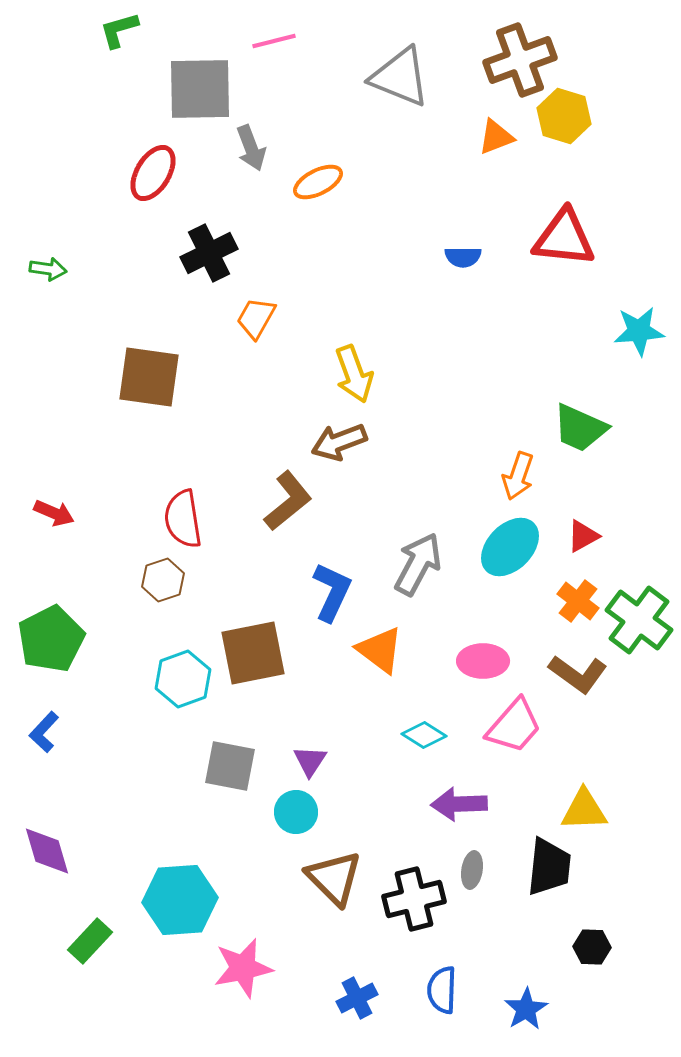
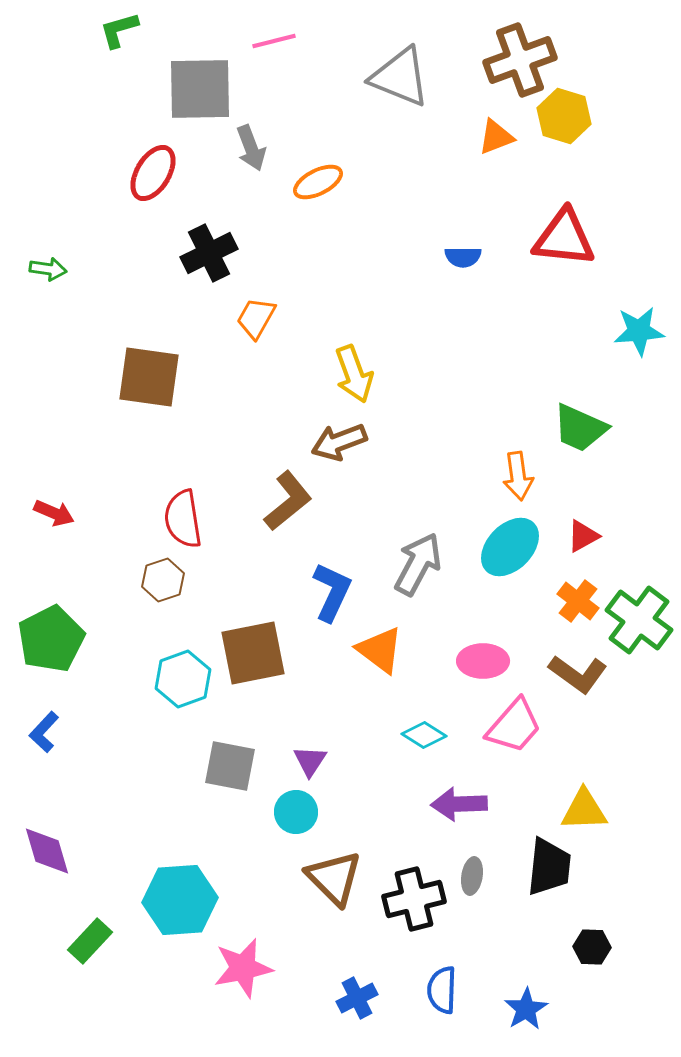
orange arrow at (518, 476): rotated 27 degrees counterclockwise
gray ellipse at (472, 870): moved 6 px down
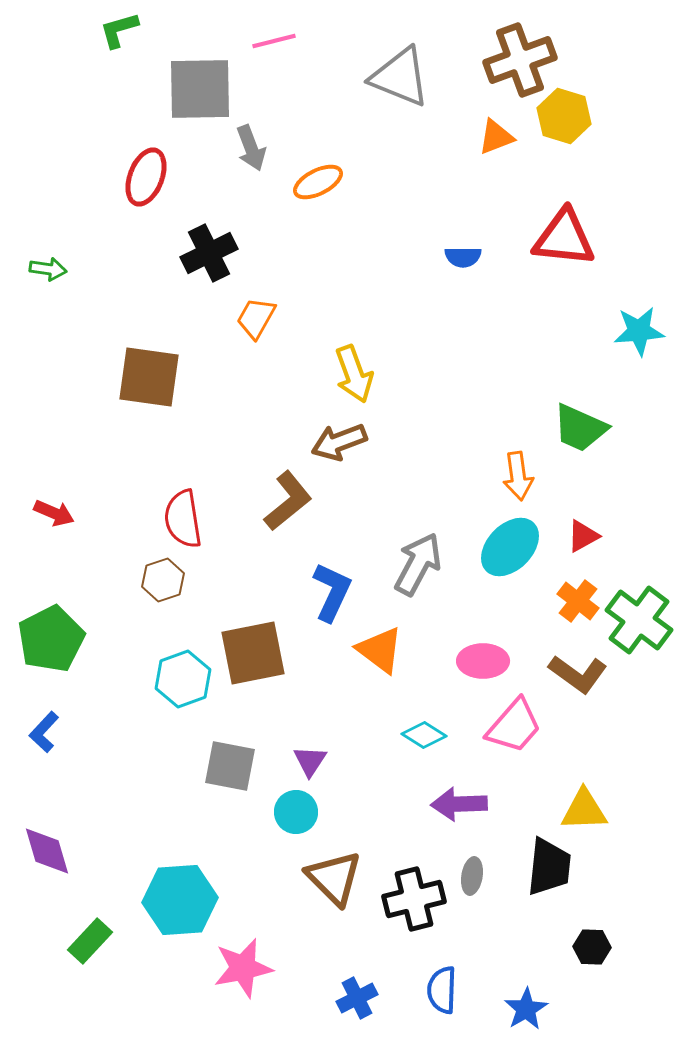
red ellipse at (153, 173): moved 7 px left, 4 px down; rotated 10 degrees counterclockwise
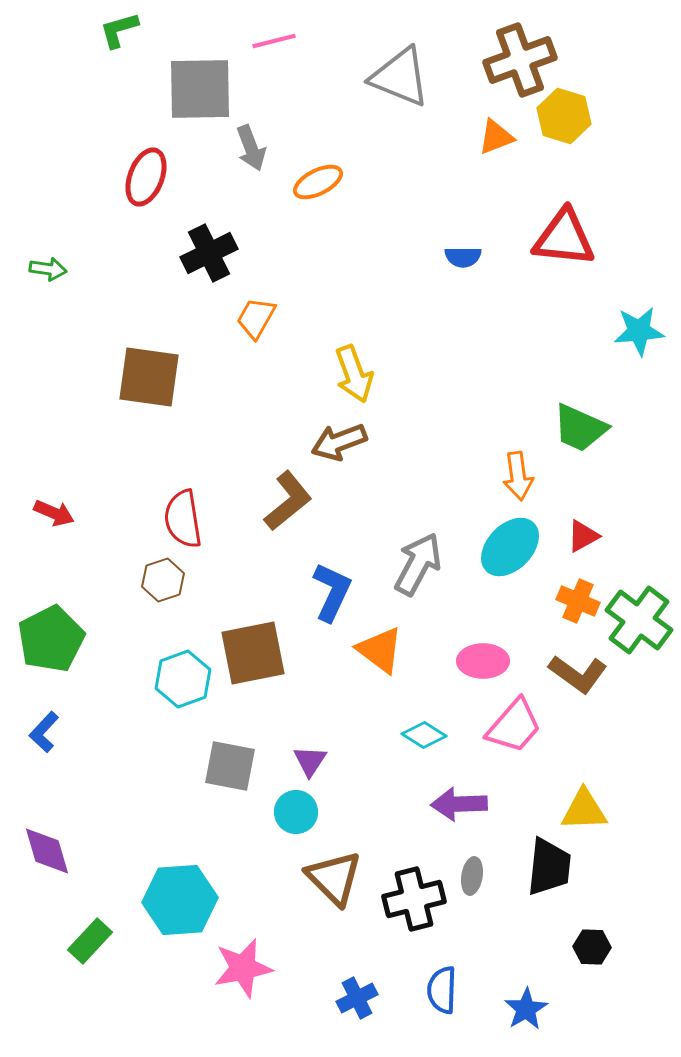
orange cross at (578, 601): rotated 15 degrees counterclockwise
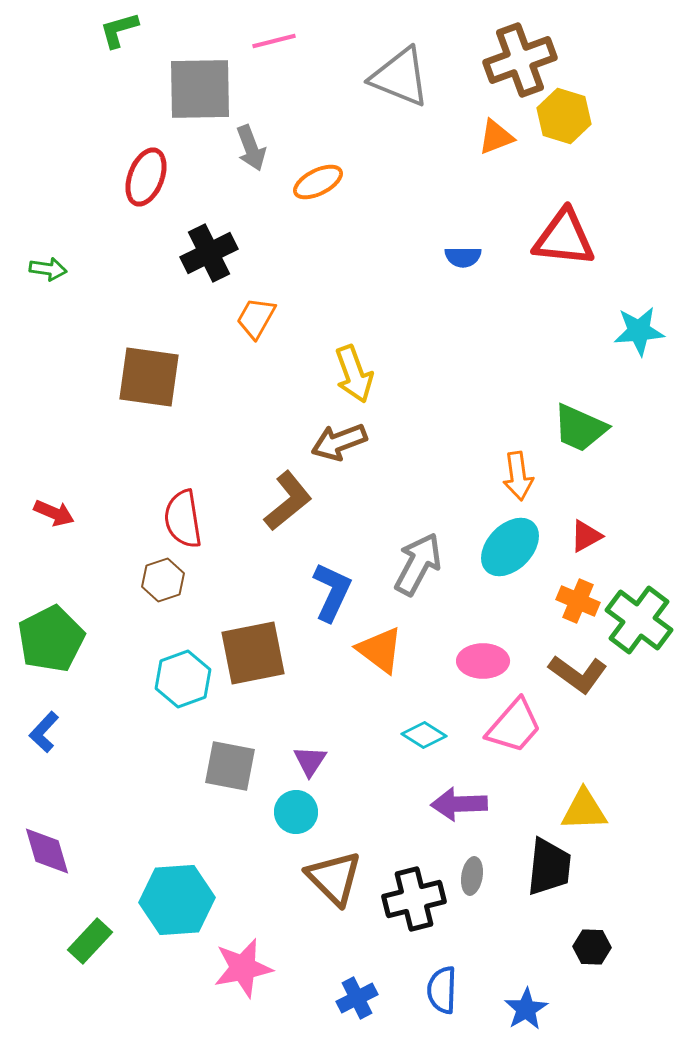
red triangle at (583, 536): moved 3 px right
cyan hexagon at (180, 900): moved 3 px left
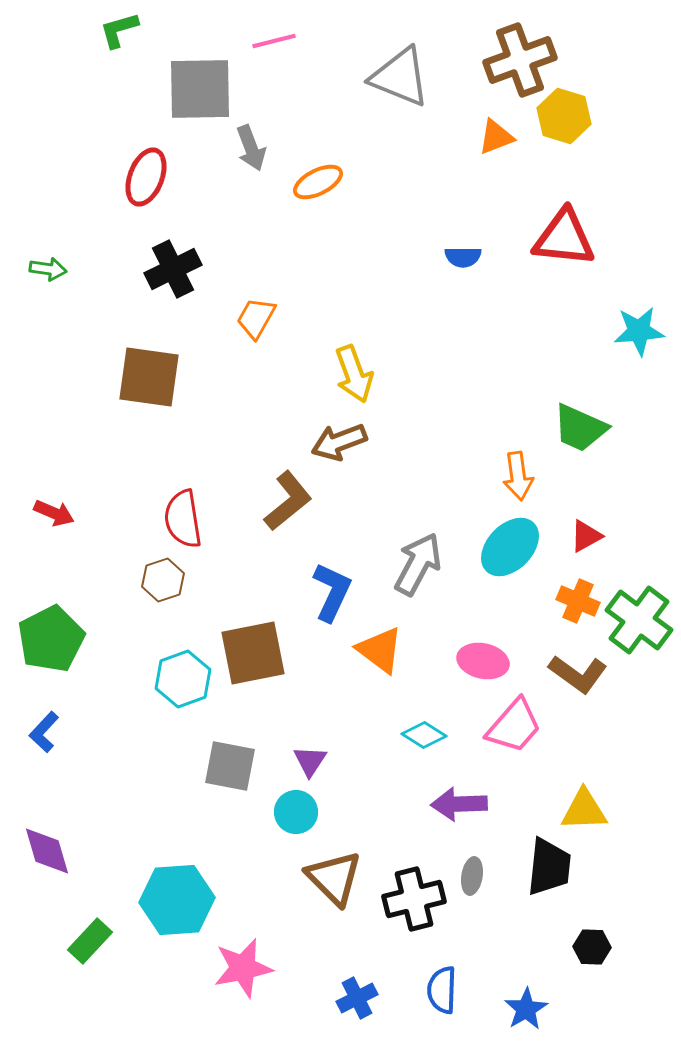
black cross at (209, 253): moved 36 px left, 16 px down
pink ellipse at (483, 661): rotated 12 degrees clockwise
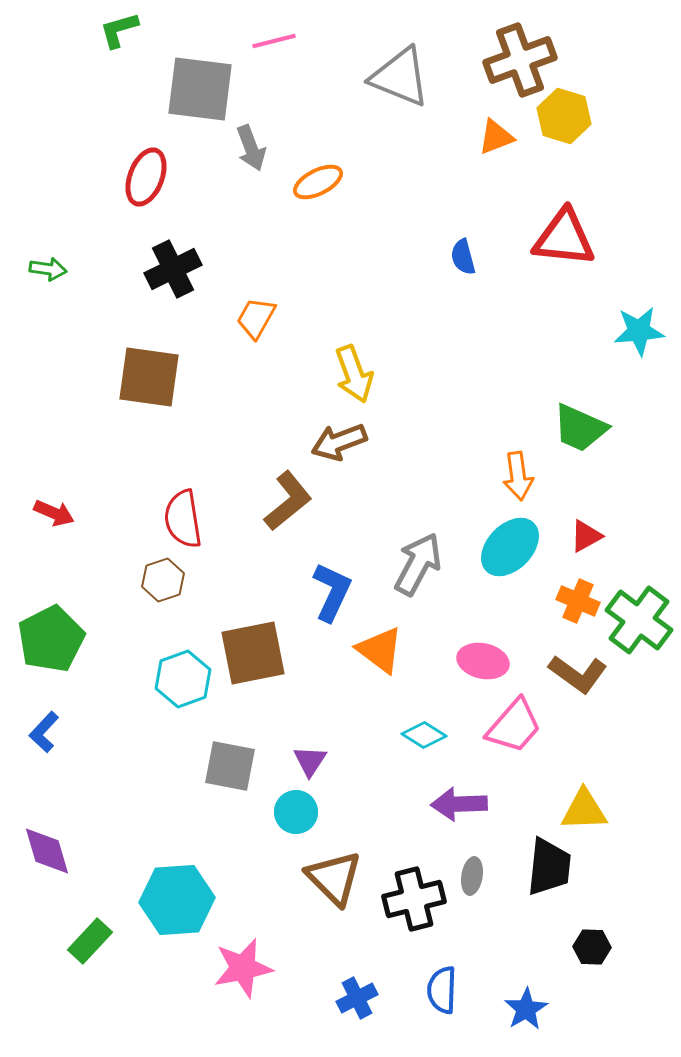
gray square at (200, 89): rotated 8 degrees clockwise
blue semicircle at (463, 257): rotated 75 degrees clockwise
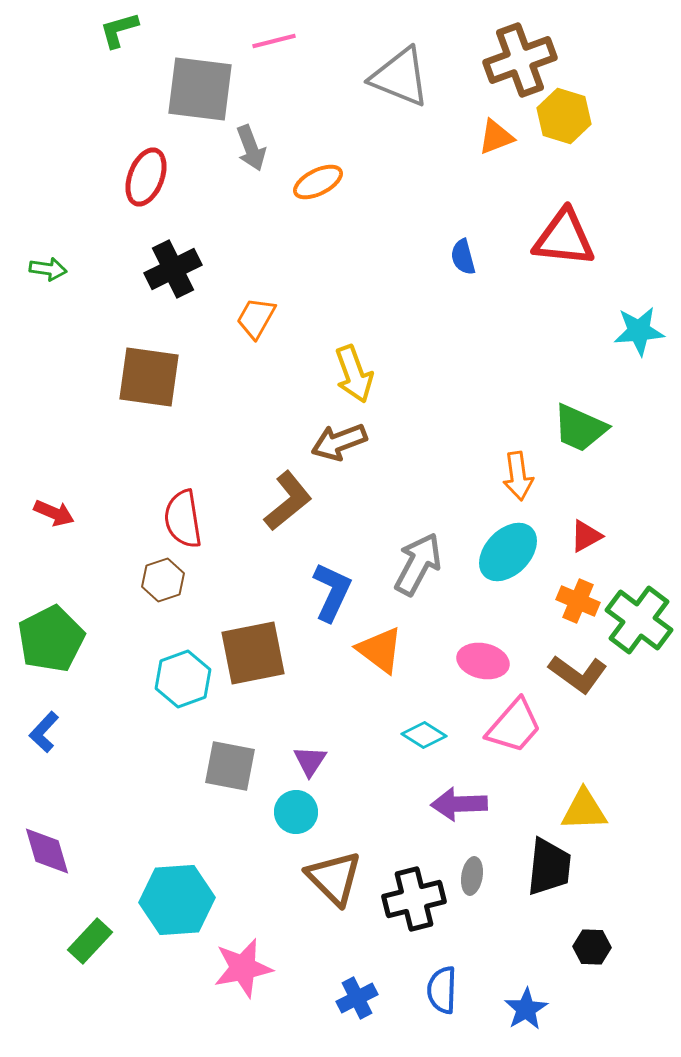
cyan ellipse at (510, 547): moved 2 px left, 5 px down
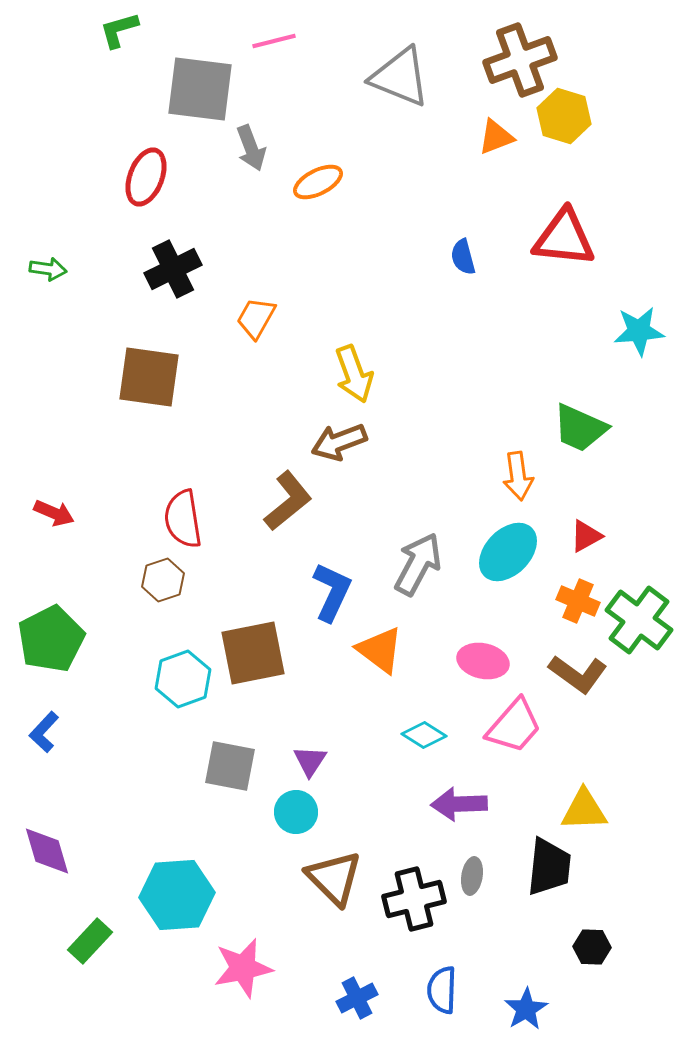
cyan hexagon at (177, 900): moved 5 px up
